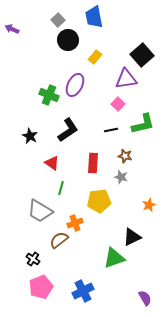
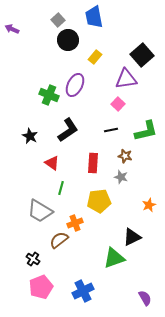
green L-shape: moved 3 px right, 7 px down
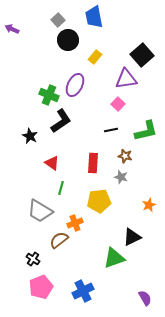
black L-shape: moved 7 px left, 9 px up
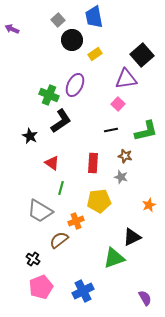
black circle: moved 4 px right
yellow rectangle: moved 3 px up; rotated 16 degrees clockwise
orange cross: moved 1 px right, 2 px up
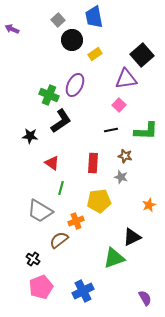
pink square: moved 1 px right, 1 px down
green L-shape: rotated 15 degrees clockwise
black star: rotated 21 degrees counterclockwise
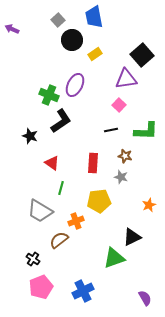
black star: rotated 14 degrees clockwise
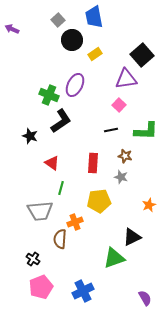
gray trapezoid: rotated 36 degrees counterclockwise
orange cross: moved 1 px left, 1 px down
brown semicircle: moved 1 px right, 1 px up; rotated 48 degrees counterclockwise
